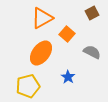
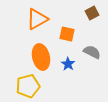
orange triangle: moved 5 px left, 1 px down
orange square: rotated 28 degrees counterclockwise
orange ellipse: moved 4 px down; rotated 50 degrees counterclockwise
blue star: moved 13 px up
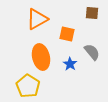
brown square: rotated 32 degrees clockwise
gray semicircle: rotated 24 degrees clockwise
blue star: moved 2 px right
yellow pentagon: rotated 25 degrees counterclockwise
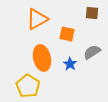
gray semicircle: rotated 84 degrees counterclockwise
orange ellipse: moved 1 px right, 1 px down
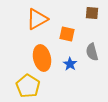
gray semicircle: rotated 72 degrees counterclockwise
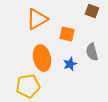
brown square: moved 2 px up; rotated 16 degrees clockwise
blue star: rotated 16 degrees clockwise
yellow pentagon: rotated 30 degrees clockwise
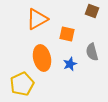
yellow pentagon: moved 6 px left, 2 px up; rotated 15 degrees counterclockwise
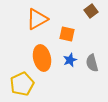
brown square: moved 1 px left; rotated 32 degrees clockwise
gray semicircle: moved 11 px down
blue star: moved 4 px up
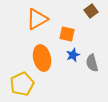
blue star: moved 3 px right, 5 px up
